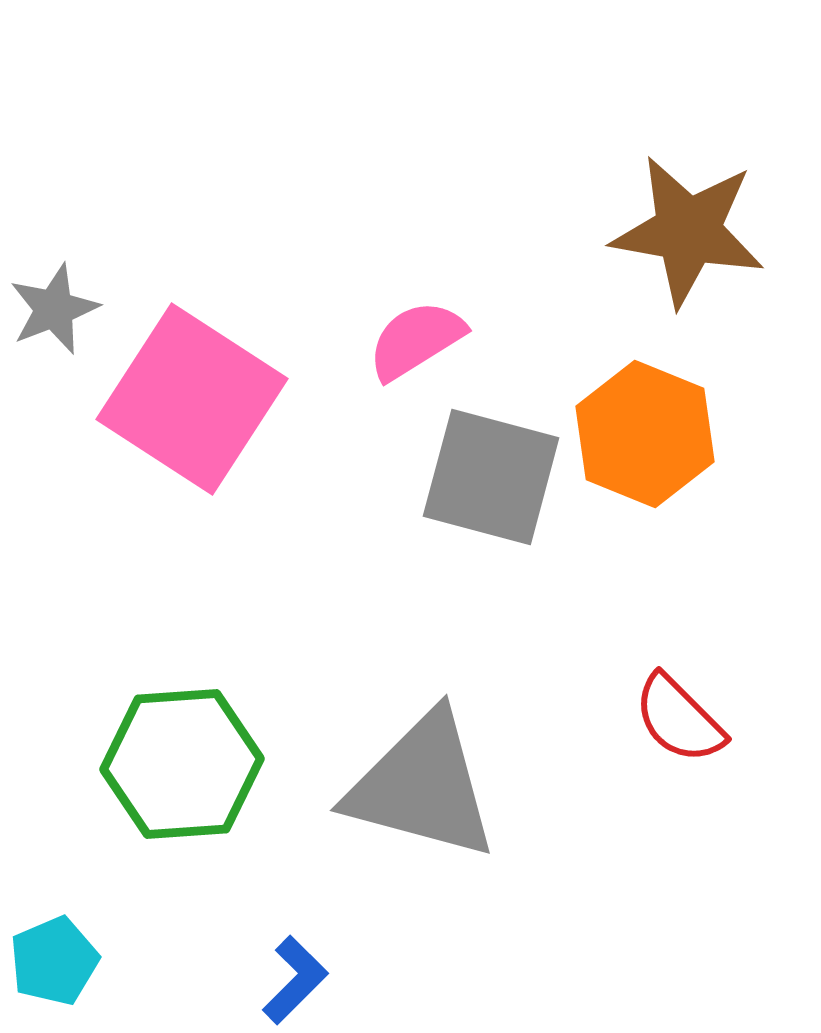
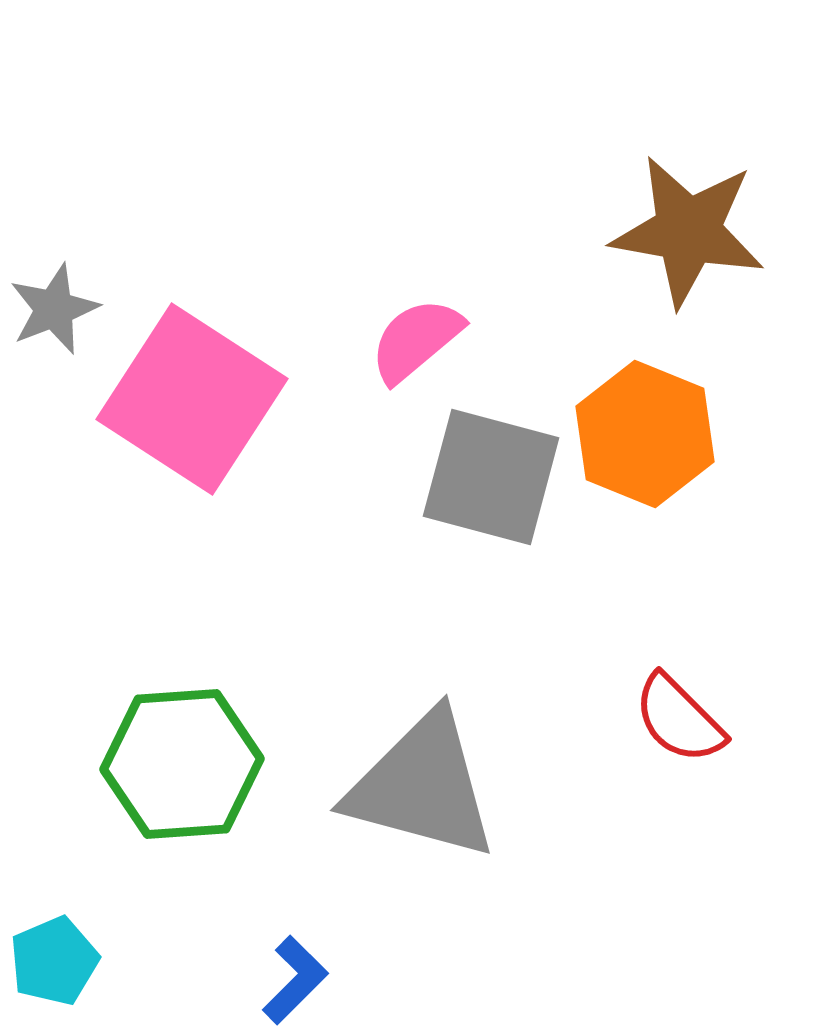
pink semicircle: rotated 8 degrees counterclockwise
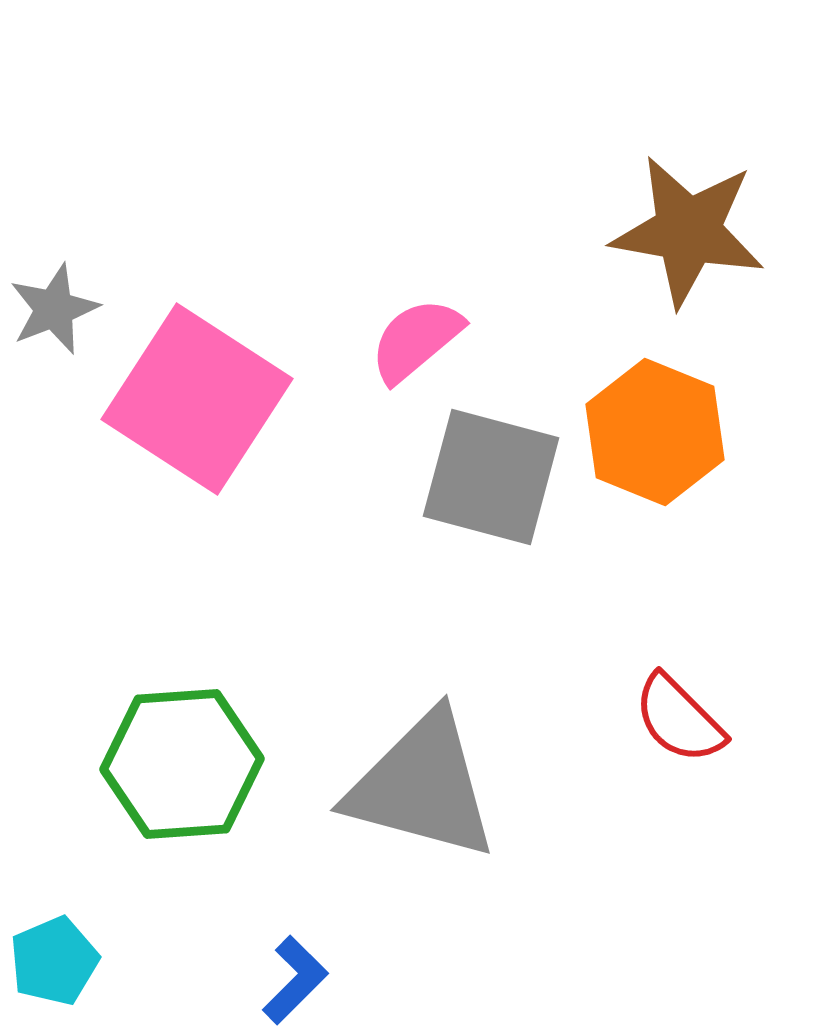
pink square: moved 5 px right
orange hexagon: moved 10 px right, 2 px up
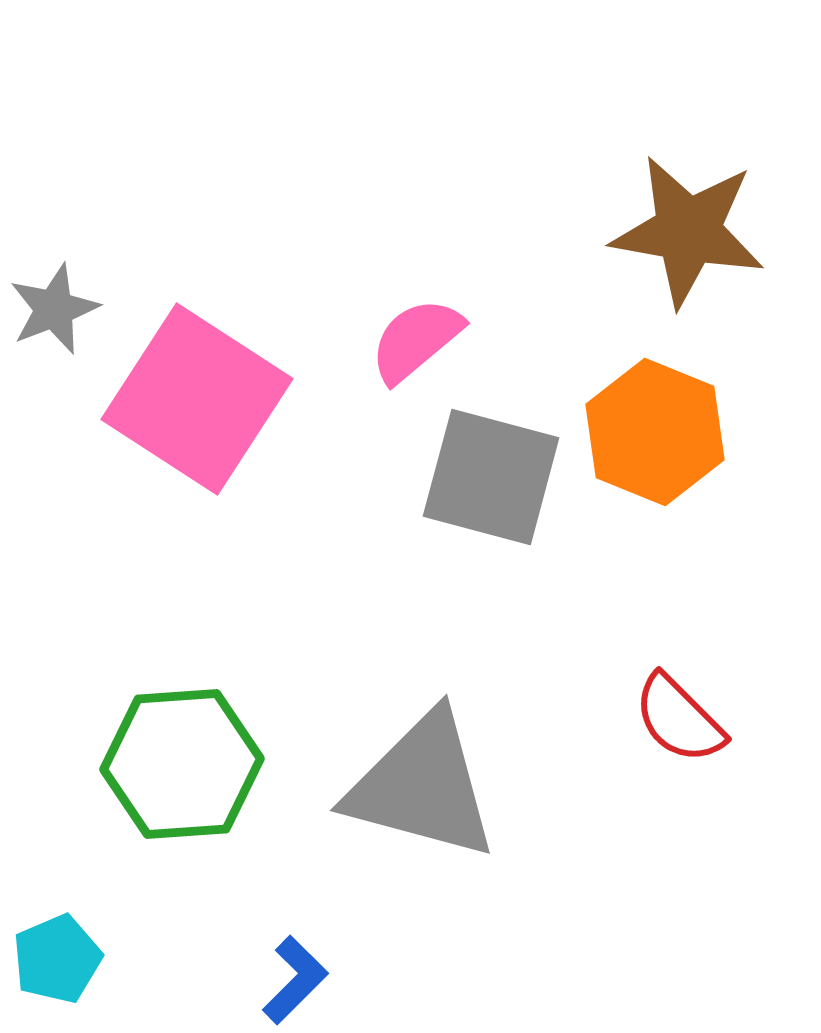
cyan pentagon: moved 3 px right, 2 px up
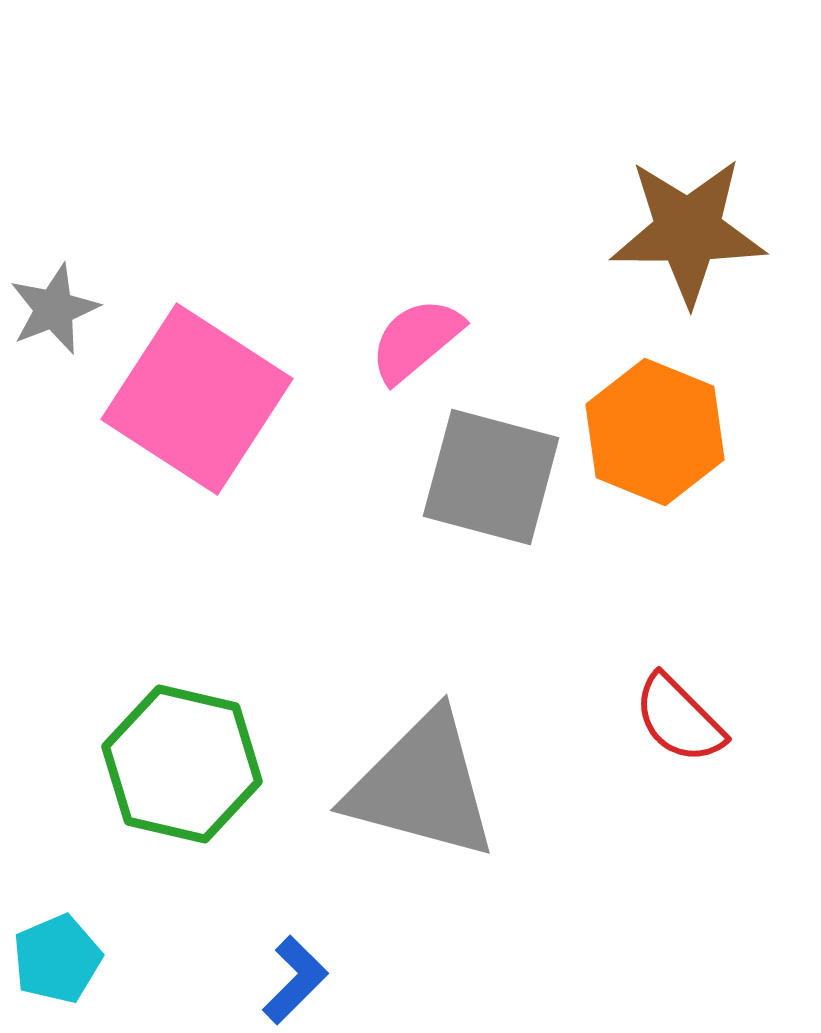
brown star: rotated 10 degrees counterclockwise
green hexagon: rotated 17 degrees clockwise
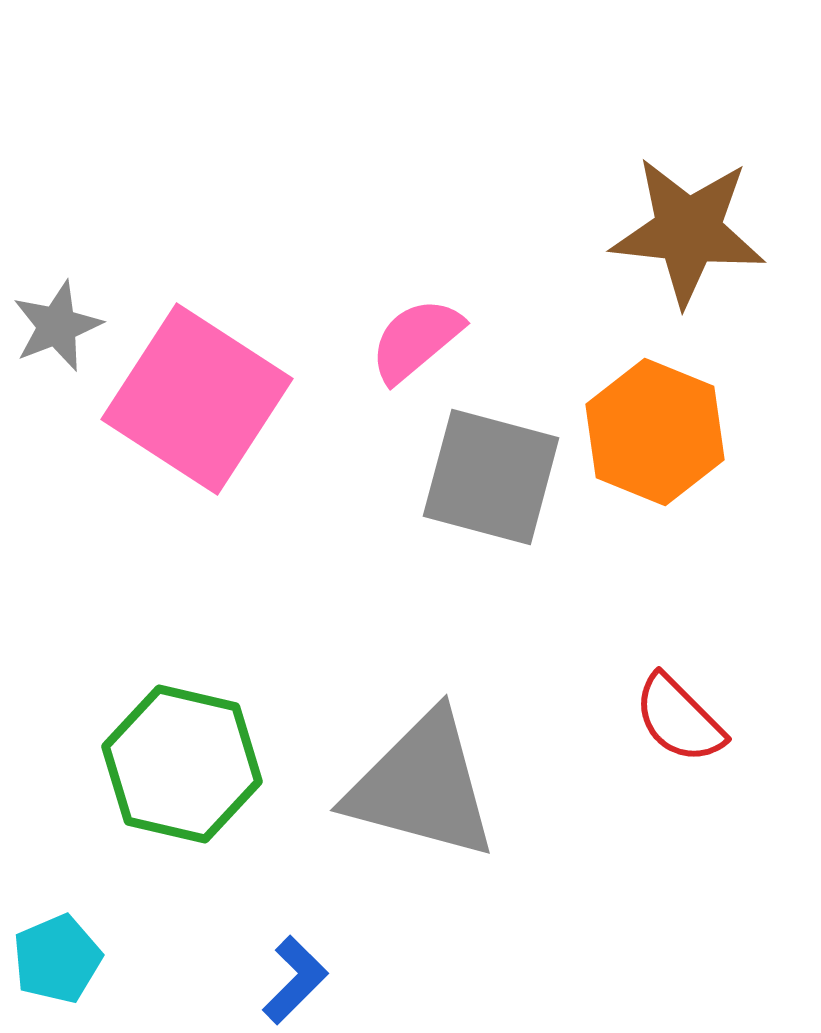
brown star: rotated 6 degrees clockwise
gray star: moved 3 px right, 17 px down
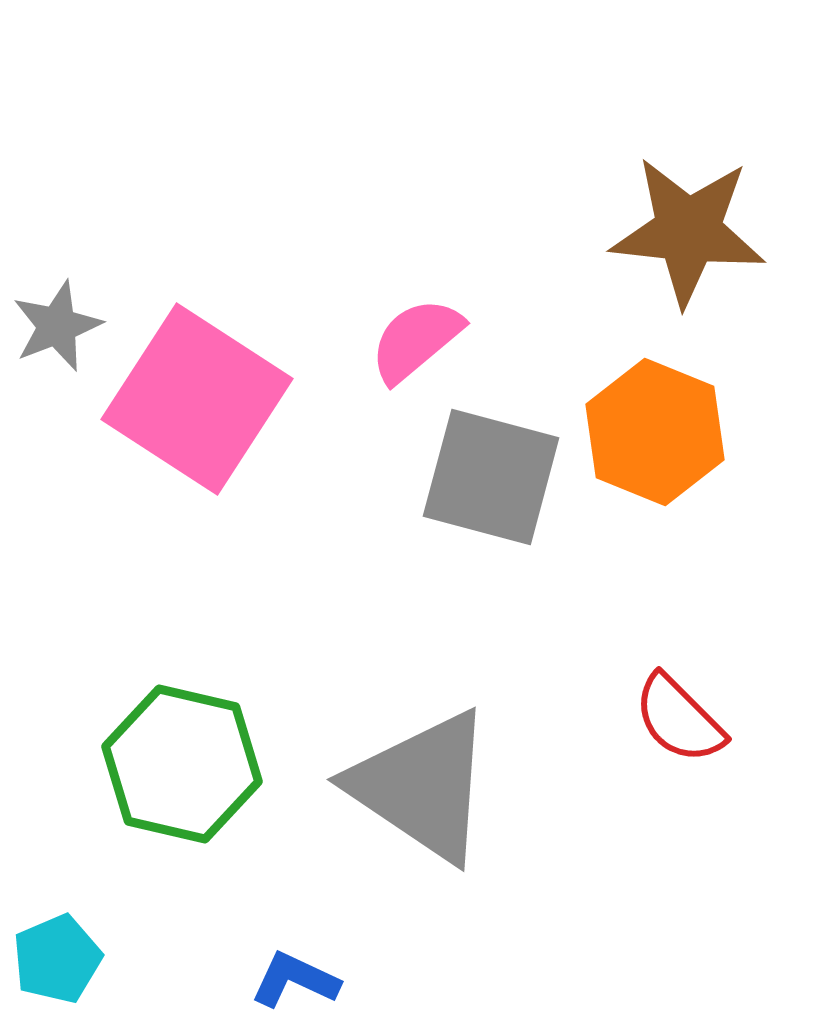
gray triangle: rotated 19 degrees clockwise
blue L-shape: rotated 110 degrees counterclockwise
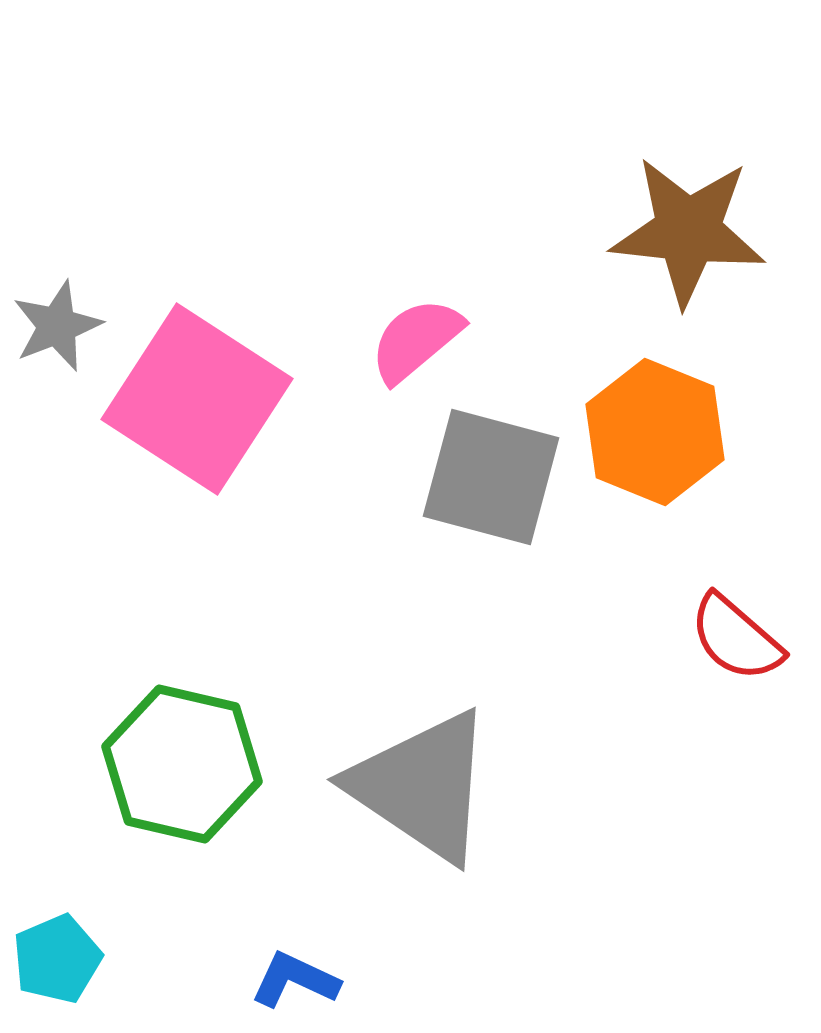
red semicircle: moved 57 px right, 81 px up; rotated 4 degrees counterclockwise
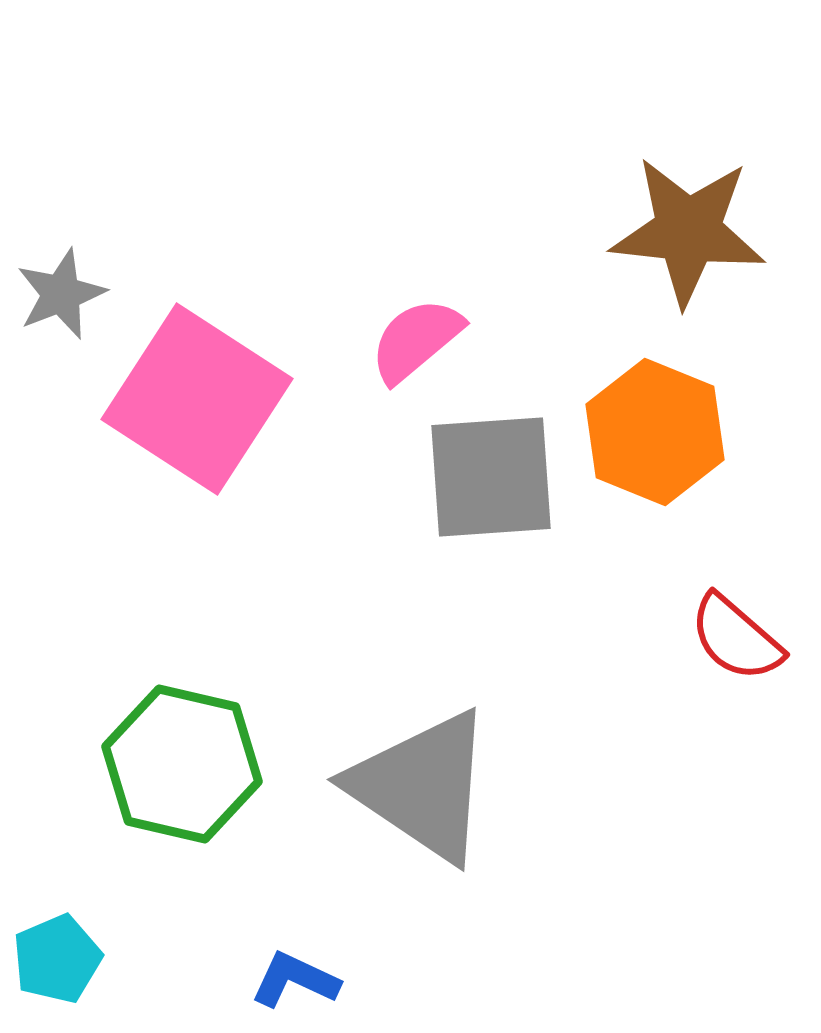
gray star: moved 4 px right, 32 px up
gray square: rotated 19 degrees counterclockwise
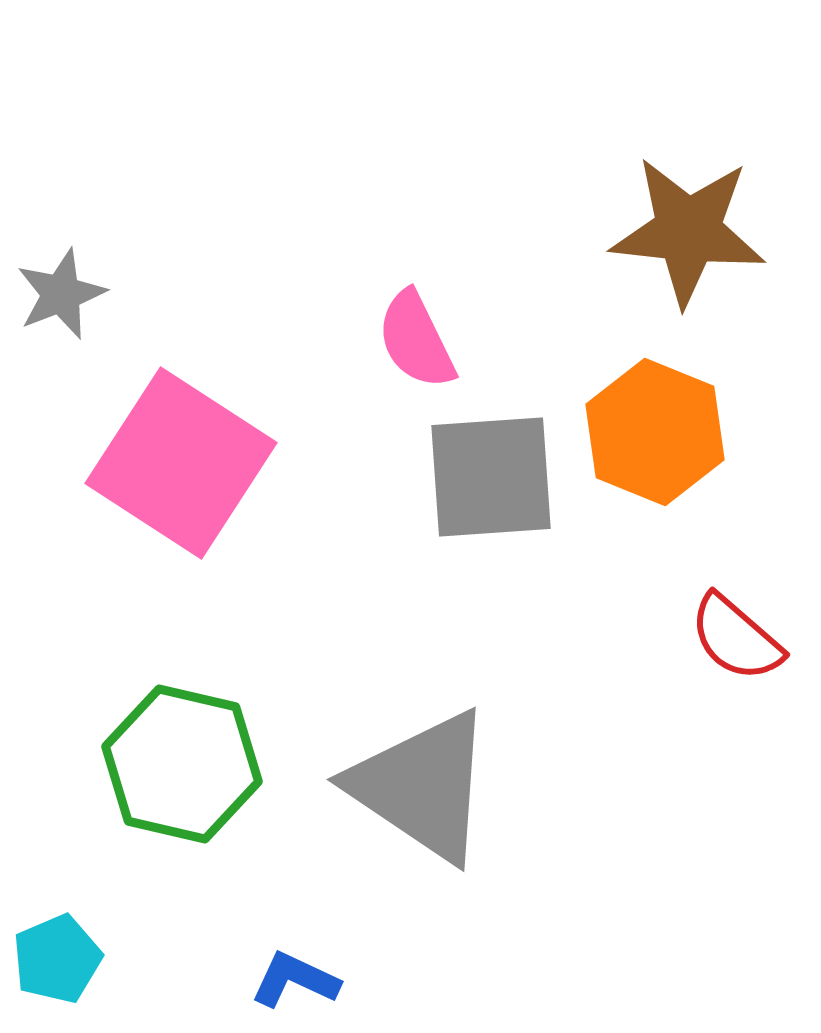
pink semicircle: rotated 76 degrees counterclockwise
pink square: moved 16 px left, 64 px down
